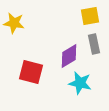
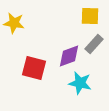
yellow square: rotated 12 degrees clockwise
gray rectangle: rotated 54 degrees clockwise
purple diamond: rotated 10 degrees clockwise
red square: moved 3 px right, 4 px up
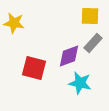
gray rectangle: moved 1 px left, 1 px up
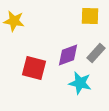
yellow star: moved 2 px up
gray rectangle: moved 3 px right, 10 px down
purple diamond: moved 1 px left, 1 px up
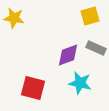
yellow square: rotated 18 degrees counterclockwise
yellow star: moved 3 px up
gray rectangle: moved 5 px up; rotated 72 degrees clockwise
red square: moved 1 px left, 20 px down
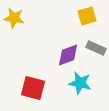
yellow square: moved 3 px left
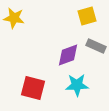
gray rectangle: moved 2 px up
cyan star: moved 3 px left, 2 px down; rotated 15 degrees counterclockwise
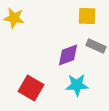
yellow square: rotated 18 degrees clockwise
red square: moved 2 px left; rotated 15 degrees clockwise
